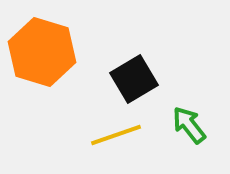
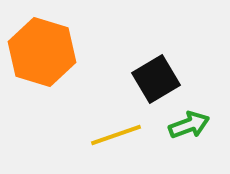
black square: moved 22 px right
green arrow: rotated 108 degrees clockwise
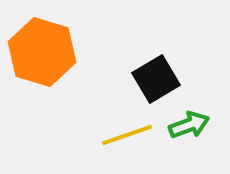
yellow line: moved 11 px right
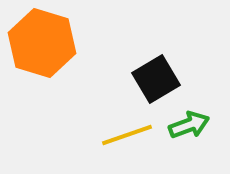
orange hexagon: moved 9 px up
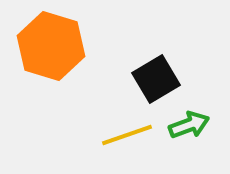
orange hexagon: moved 9 px right, 3 px down
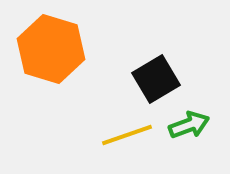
orange hexagon: moved 3 px down
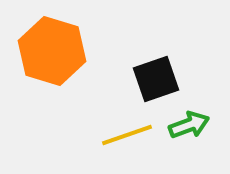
orange hexagon: moved 1 px right, 2 px down
black square: rotated 12 degrees clockwise
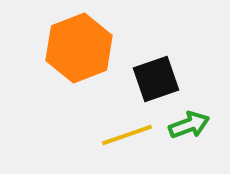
orange hexagon: moved 27 px right, 3 px up; rotated 22 degrees clockwise
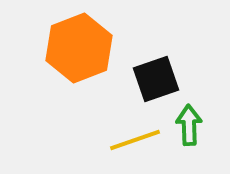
green arrow: rotated 72 degrees counterclockwise
yellow line: moved 8 px right, 5 px down
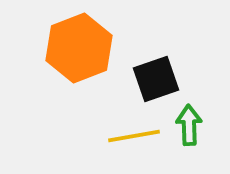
yellow line: moved 1 px left, 4 px up; rotated 9 degrees clockwise
